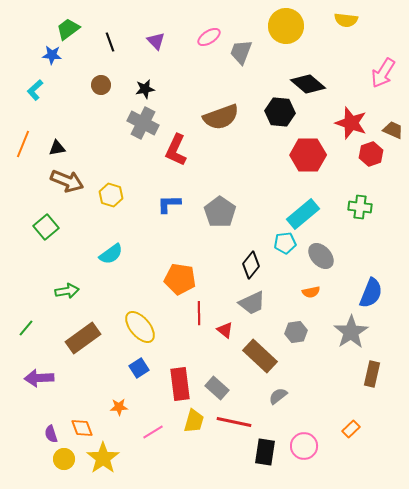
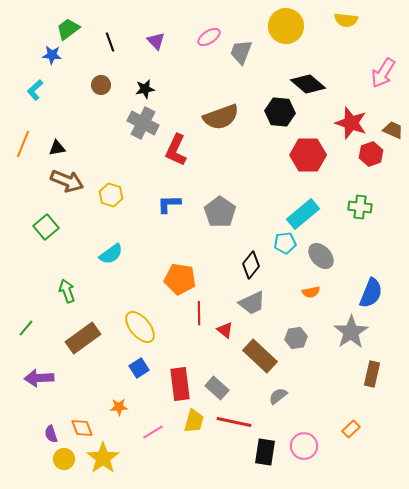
green arrow at (67, 291): rotated 100 degrees counterclockwise
gray hexagon at (296, 332): moved 6 px down
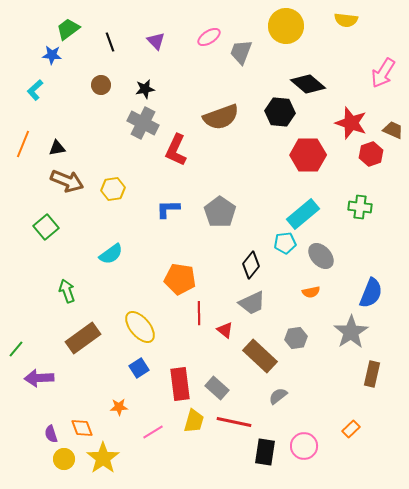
yellow hexagon at (111, 195): moved 2 px right, 6 px up; rotated 25 degrees counterclockwise
blue L-shape at (169, 204): moved 1 px left, 5 px down
green line at (26, 328): moved 10 px left, 21 px down
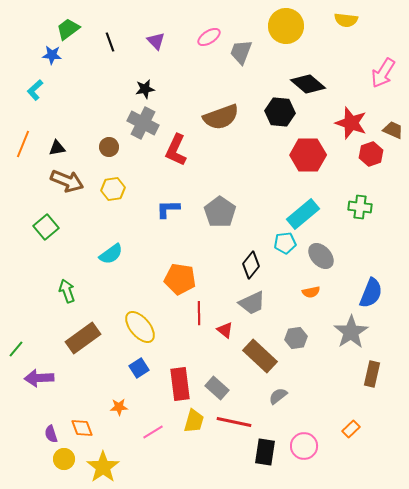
brown circle at (101, 85): moved 8 px right, 62 px down
yellow star at (103, 458): moved 9 px down
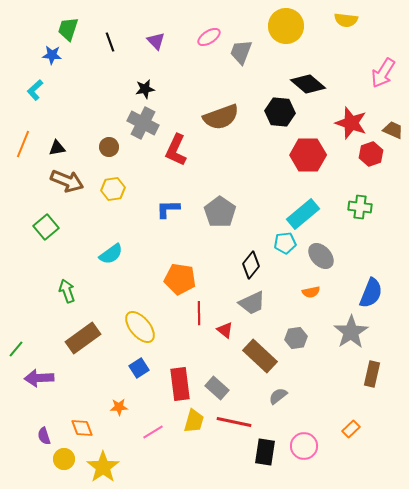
green trapezoid at (68, 29): rotated 35 degrees counterclockwise
purple semicircle at (51, 434): moved 7 px left, 2 px down
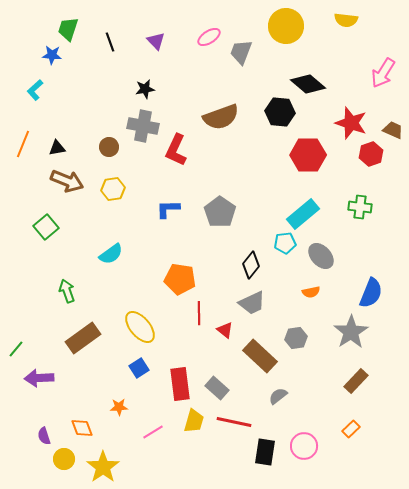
gray cross at (143, 123): moved 3 px down; rotated 16 degrees counterclockwise
brown rectangle at (372, 374): moved 16 px left, 7 px down; rotated 30 degrees clockwise
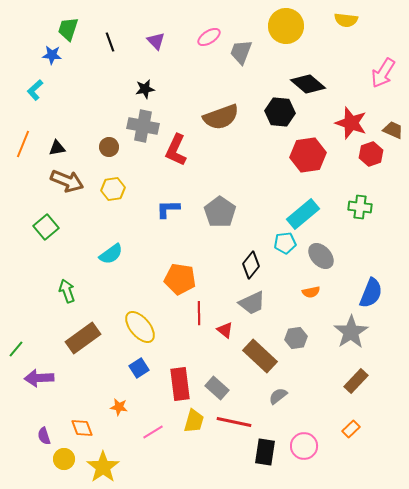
red hexagon at (308, 155): rotated 8 degrees counterclockwise
orange star at (119, 407): rotated 12 degrees clockwise
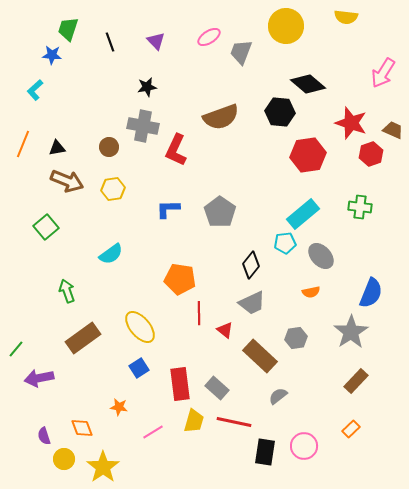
yellow semicircle at (346, 20): moved 3 px up
black star at (145, 89): moved 2 px right, 2 px up
purple arrow at (39, 378): rotated 8 degrees counterclockwise
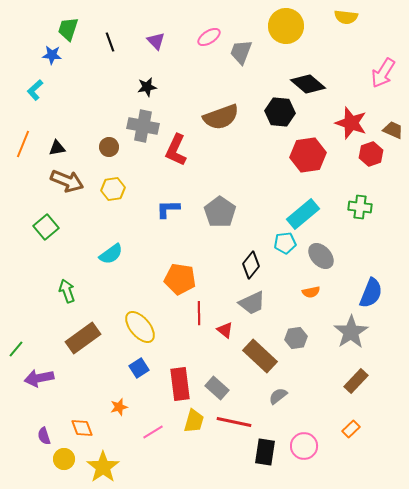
orange star at (119, 407): rotated 24 degrees counterclockwise
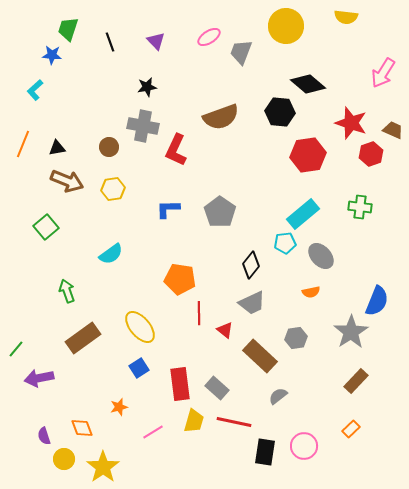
blue semicircle at (371, 293): moved 6 px right, 8 px down
